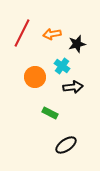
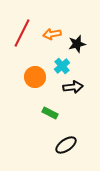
cyan cross: rotated 14 degrees clockwise
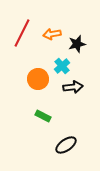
orange circle: moved 3 px right, 2 px down
green rectangle: moved 7 px left, 3 px down
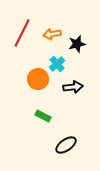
cyan cross: moved 5 px left, 2 px up
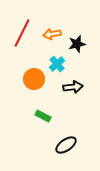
orange circle: moved 4 px left
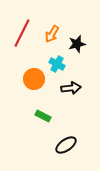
orange arrow: rotated 48 degrees counterclockwise
cyan cross: rotated 21 degrees counterclockwise
black arrow: moved 2 px left, 1 px down
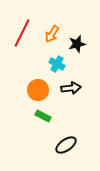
orange circle: moved 4 px right, 11 px down
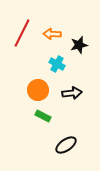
orange arrow: rotated 60 degrees clockwise
black star: moved 2 px right, 1 px down
black arrow: moved 1 px right, 5 px down
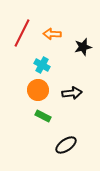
black star: moved 4 px right, 2 px down
cyan cross: moved 15 px left, 1 px down
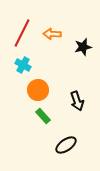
cyan cross: moved 19 px left
black arrow: moved 5 px right, 8 px down; rotated 78 degrees clockwise
green rectangle: rotated 21 degrees clockwise
